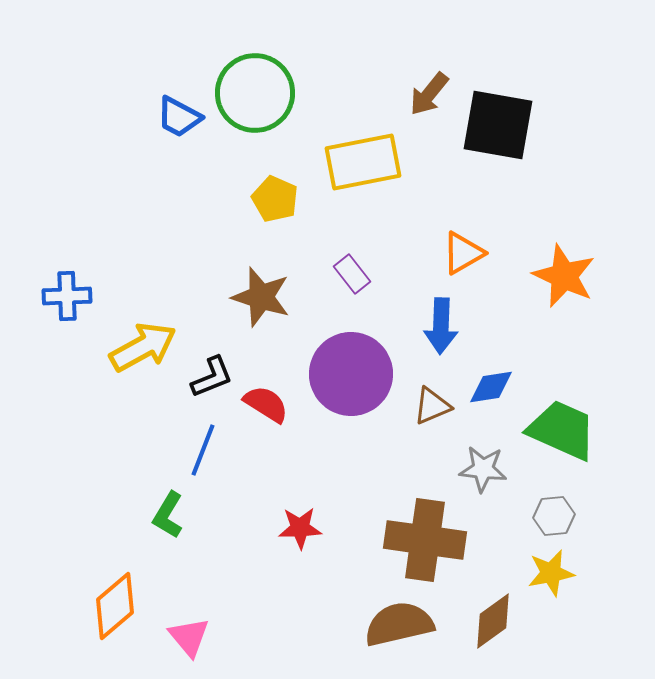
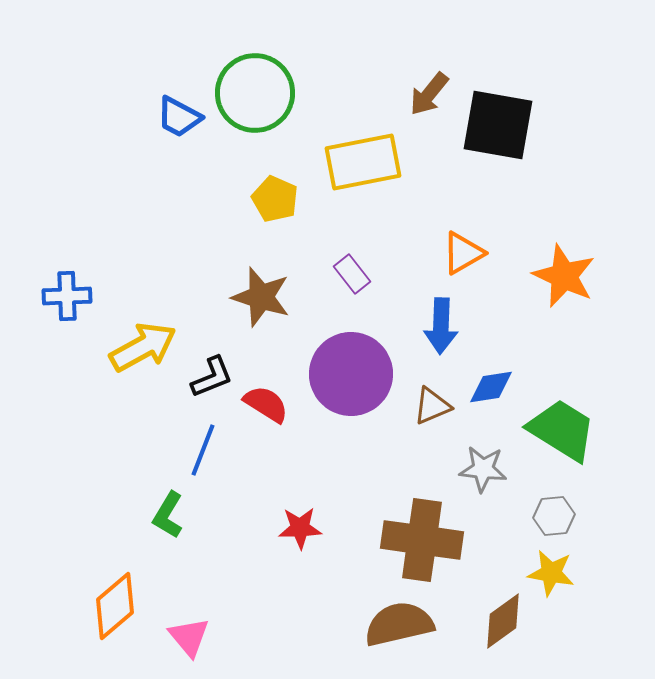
green trapezoid: rotated 8 degrees clockwise
brown cross: moved 3 px left
yellow star: rotated 21 degrees clockwise
brown diamond: moved 10 px right
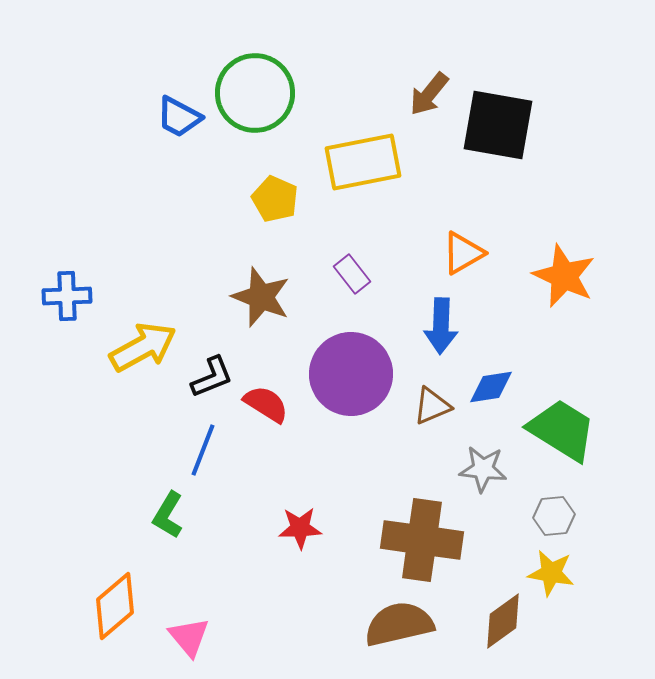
brown star: rotated 4 degrees clockwise
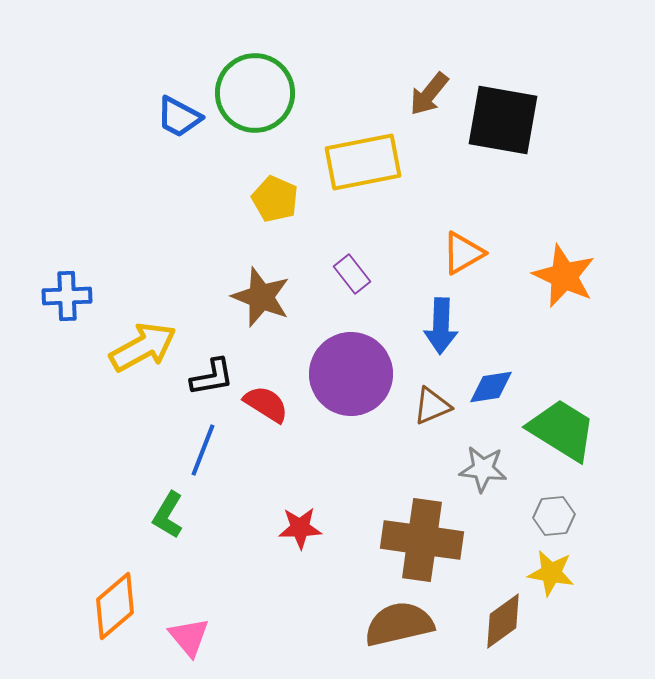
black square: moved 5 px right, 5 px up
black L-shape: rotated 12 degrees clockwise
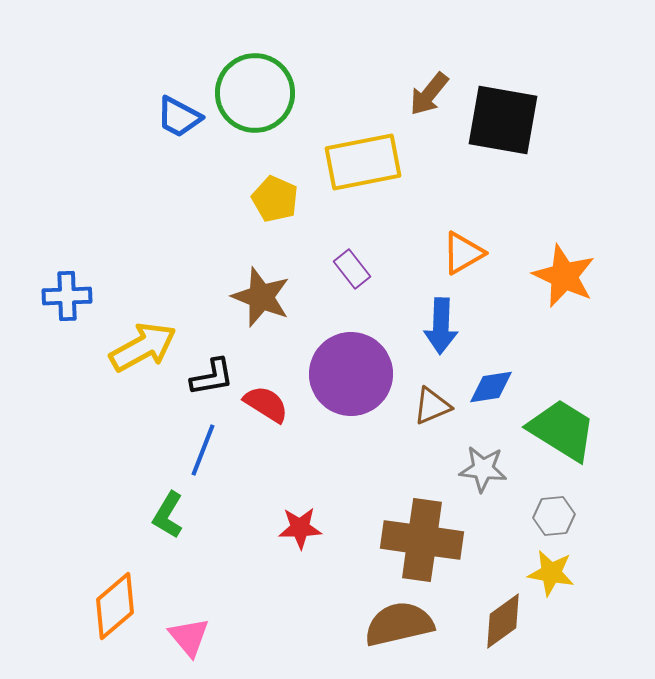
purple rectangle: moved 5 px up
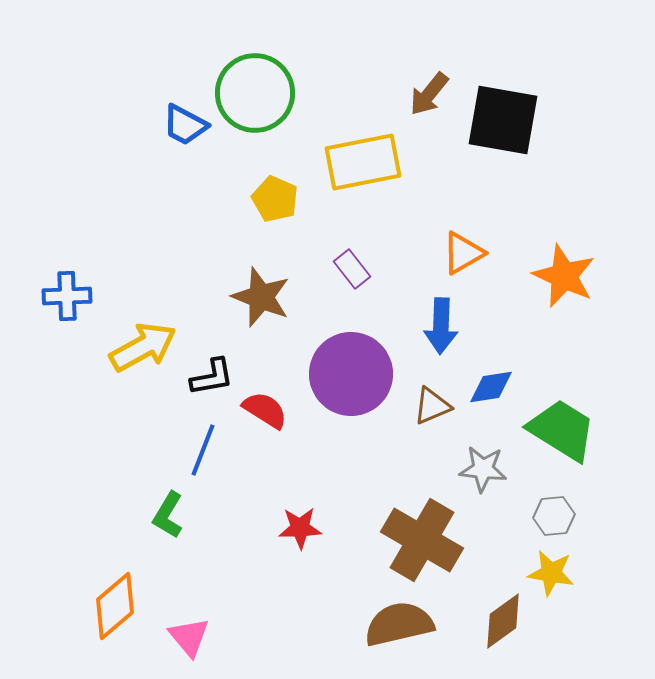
blue trapezoid: moved 6 px right, 8 px down
red semicircle: moved 1 px left, 6 px down
brown cross: rotated 22 degrees clockwise
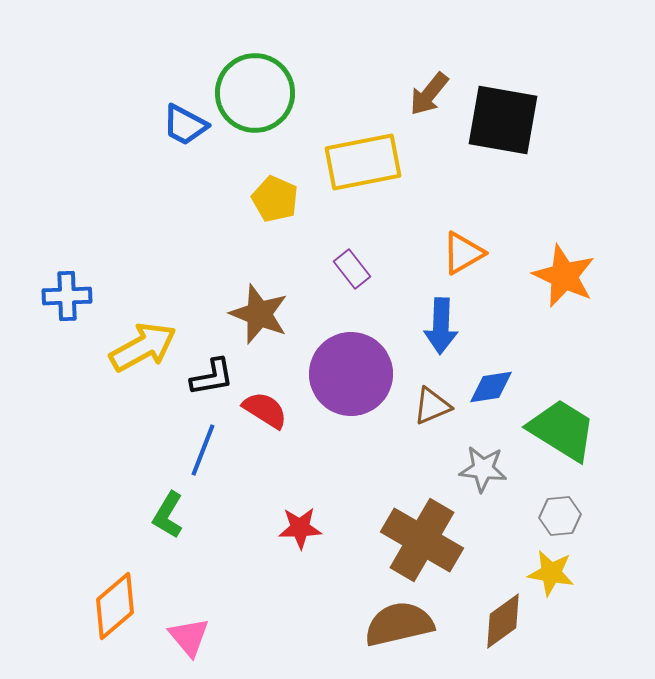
brown star: moved 2 px left, 17 px down
gray hexagon: moved 6 px right
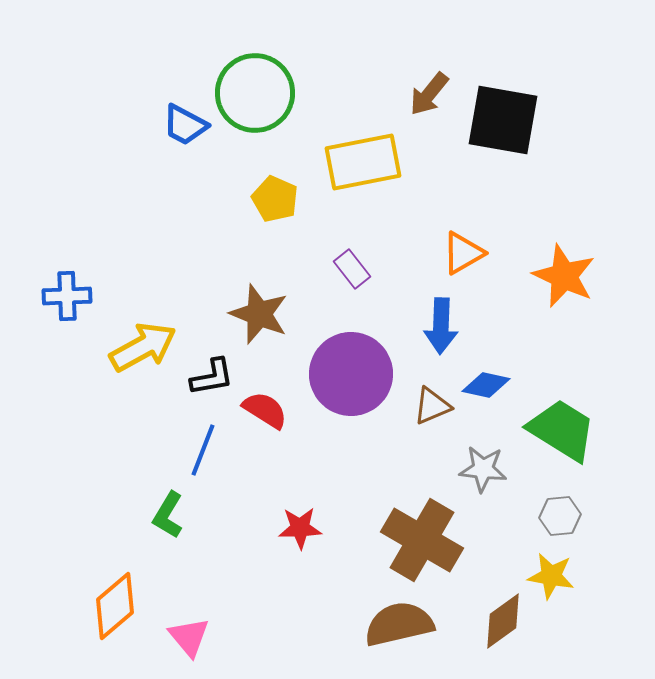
blue diamond: moved 5 px left, 2 px up; rotated 21 degrees clockwise
yellow star: moved 3 px down
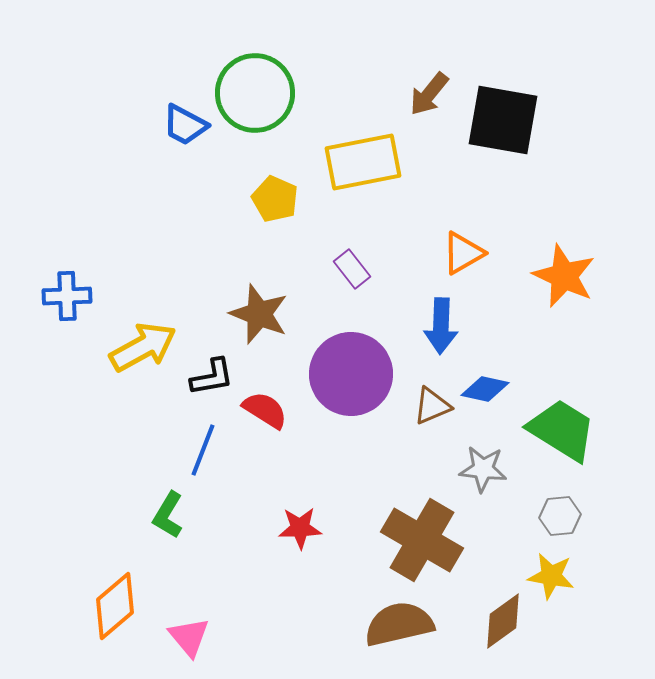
blue diamond: moved 1 px left, 4 px down
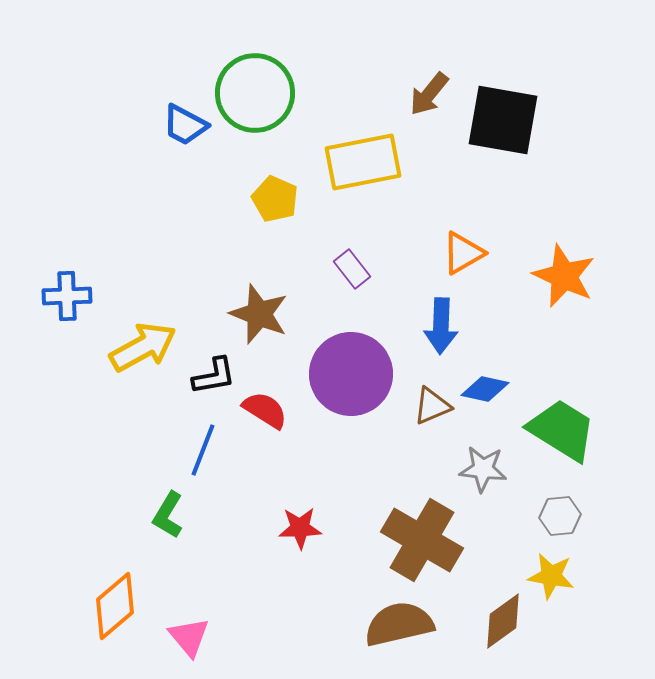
black L-shape: moved 2 px right, 1 px up
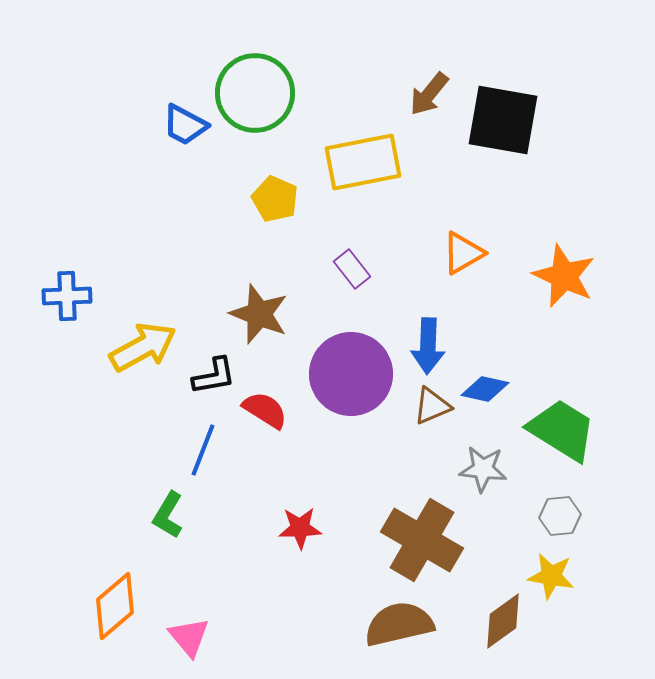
blue arrow: moved 13 px left, 20 px down
